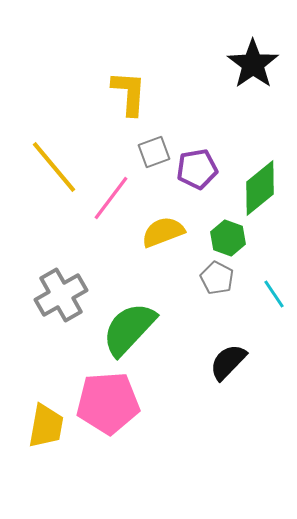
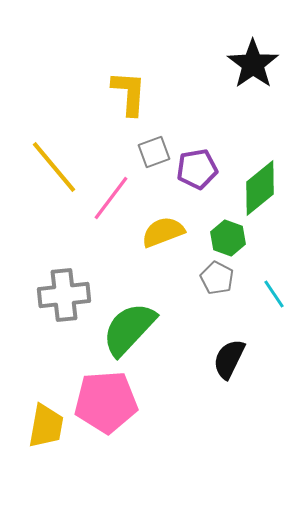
gray cross: moved 3 px right; rotated 24 degrees clockwise
black semicircle: moved 1 px right, 3 px up; rotated 18 degrees counterclockwise
pink pentagon: moved 2 px left, 1 px up
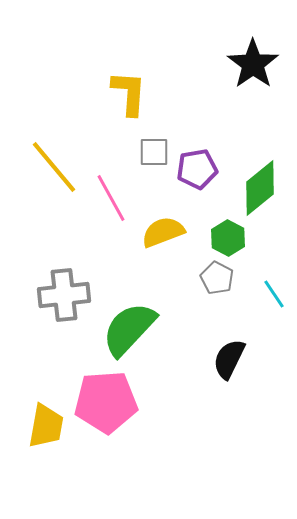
gray square: rotated 20 degrees clockwise
pink line: rotated 66 degrees counterclockwise
green hexagon: rotated 8 degrees clockwise
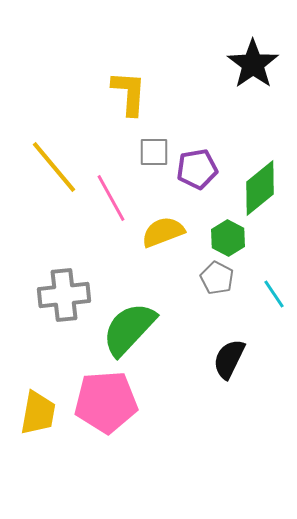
yellow trapezoid: moved 8 px left, 13 px up
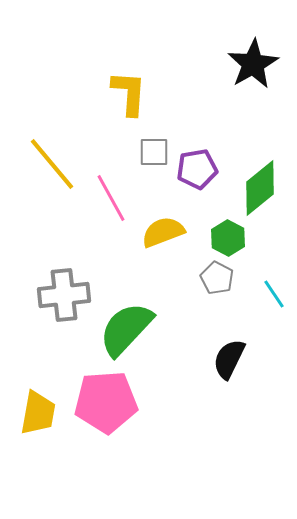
black star: rotated 6 degrees clockwise
yellow line: moved 2 px left, 3 px up
green semicircle: moved 3 px left
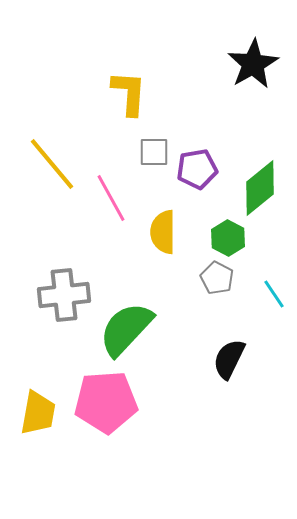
yellow semicircle: rotated 69 degrees counterclockwise
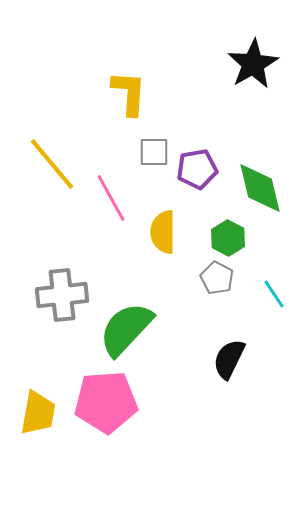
green diamond: rotated 64 degrees counterclockwise
gray cross: moved 2 px left
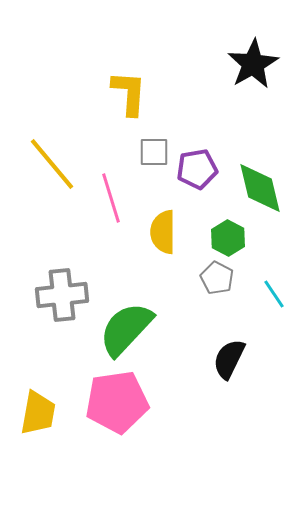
pink line: rotated 12 degrees clockwise
pink pentagon: moved 11 px right; rotated 4 degrees counterclockwise
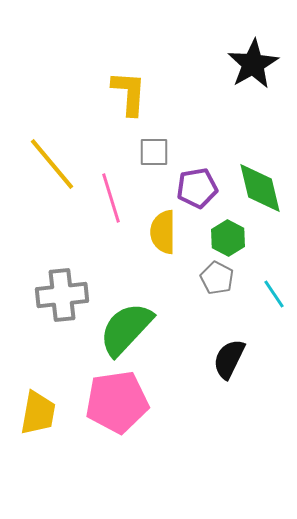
purple pentagon: moved 19 px down
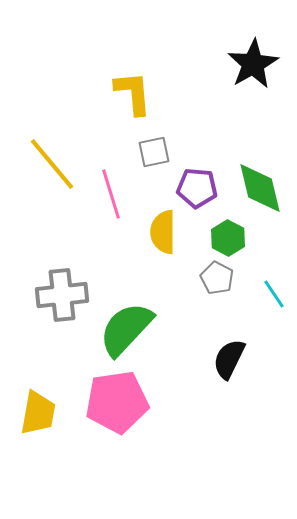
yellow L-shape: moved 4 px right; rotated 9 degrees counterclockwise
gray square: rotated 12 degrees counterclockwise
purple pentagon: rotated 15 degrees clockwise
pink line: moved 4 px up
